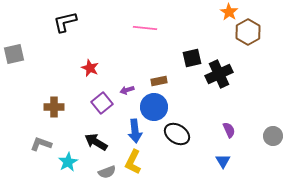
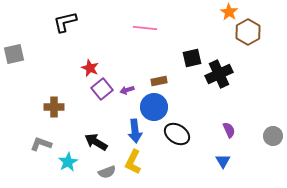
purple square: moved 14 px up
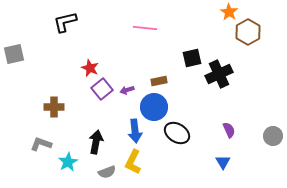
black ellipse: moved 1 px up
black arrow: rotated 70 degrees clockwise
blue triangle: moved 1 px down
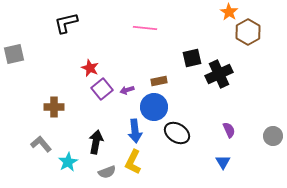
black L-shape: moved 1 px right, 1 px down
gray L-shape: rotated 30 degrees clockwise
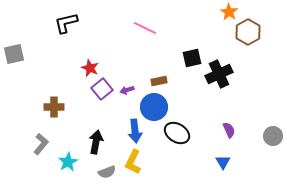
pink line: rotated 20 degrees clockwise
gray L-shape: rotated 80 degrees clockwise
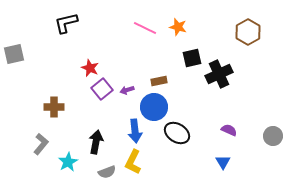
orange star: moved 51 px left, 15 px down; rotated 18 degrees counterclockwise
purple semicircle: rotated 42 degrees counterclockwise
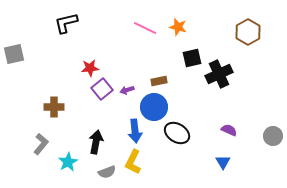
red star: rotated 30 degrees counterclockwise
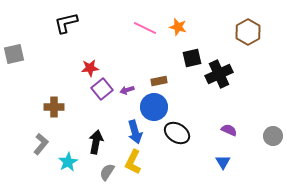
blue arrow: moved 1 px down; rotated 10 degrees counterclockwise
gray semicircle: rotated 144 degrees clockwise
